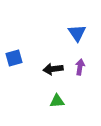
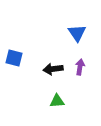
blue square: rotated 30 degrees clockwise
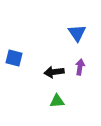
black arrow: moved 1 px right, 3 px down
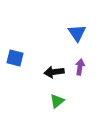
blue square: moved 1 px right
green triangle: rotated 35 degrees counterclockwise
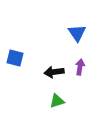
green triangle: rotated 21 degrees clockwise
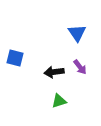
purple arrow: rotated 133 degrees clockwise
green triangle: moved 2 px right
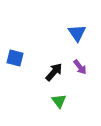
black arrow: rotated 138 degrees clockwise
green triangle: rotated 49 degrees counterclockwise
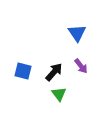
blue square: moved 8 px right, 13 px down
purple arrow: moved 1 px right, 1 px up
green triangle: moved 7 px up
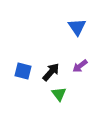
blue triangle: moved 6 px up
purple arrow: moved 1 px left; rotated 91 degrees clockwise
black arrow: moved 3 px left
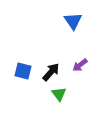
blue triangle: moved 4 px left, 6 px up
purple arrow: moved 1 px up
